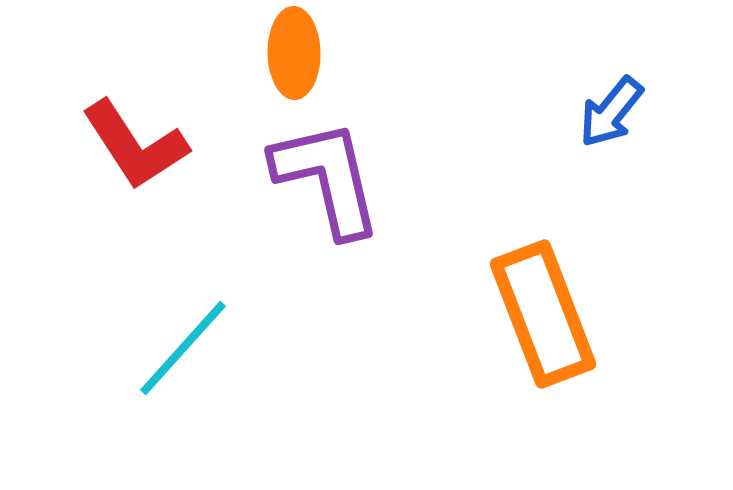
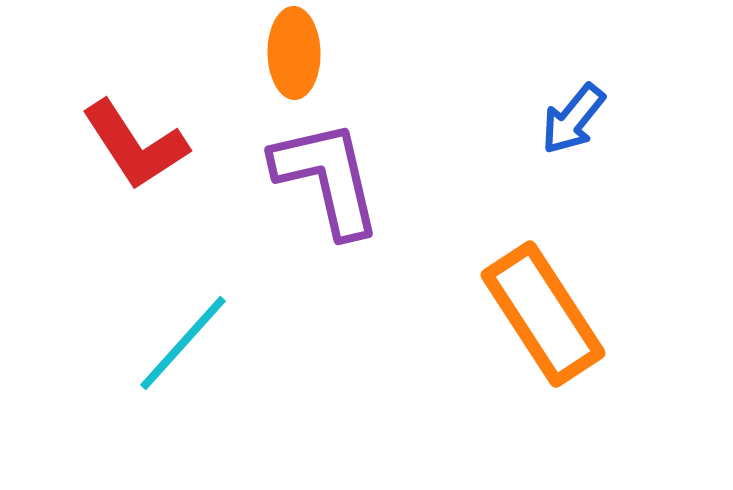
blue arrow: moved 38 px left, 7 px down
orange rectangle: rotated 12 degrees counterclockwise
cyan line: moved 5 px up
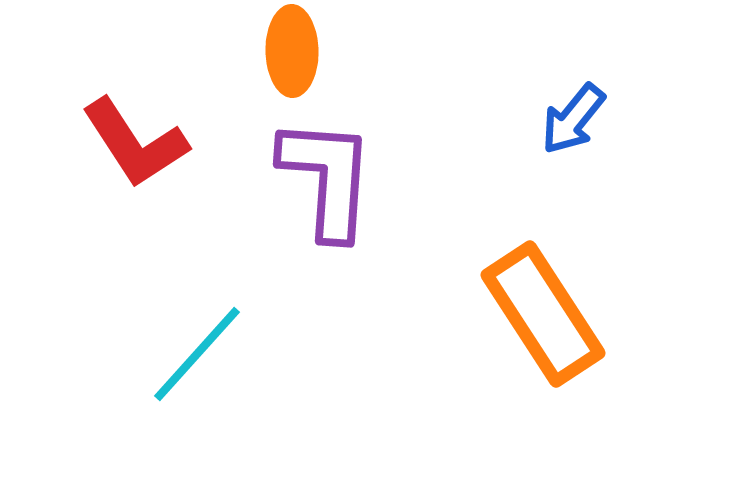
orange ellipse: moved 2 px left, 2 px up
red L-shape: moved 2 px up
purple L-shape: rotated 17 degrees clockwise
cyan line: moved 14 px right, 11 px down
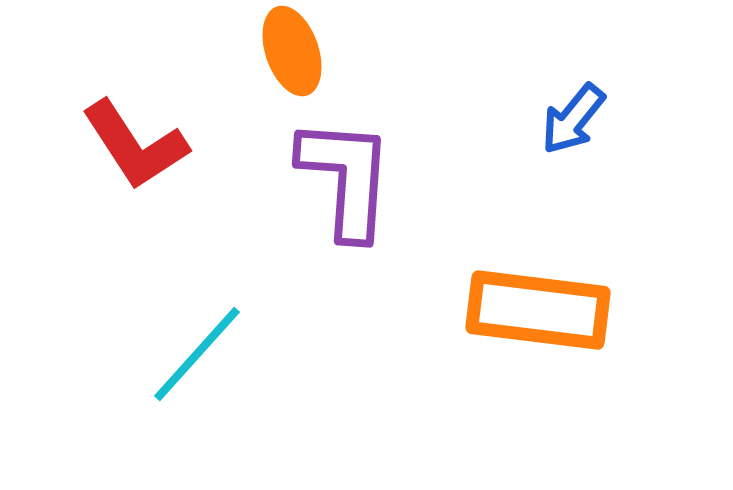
orange ellipse: rotated 18 degrees counterclockwise
red L-shape: moved 2 px down
purple L-shape: moved 19 px right
orange rectangle: moved 5 px left, 4 px up; rotated 50 degrees counterclockwise
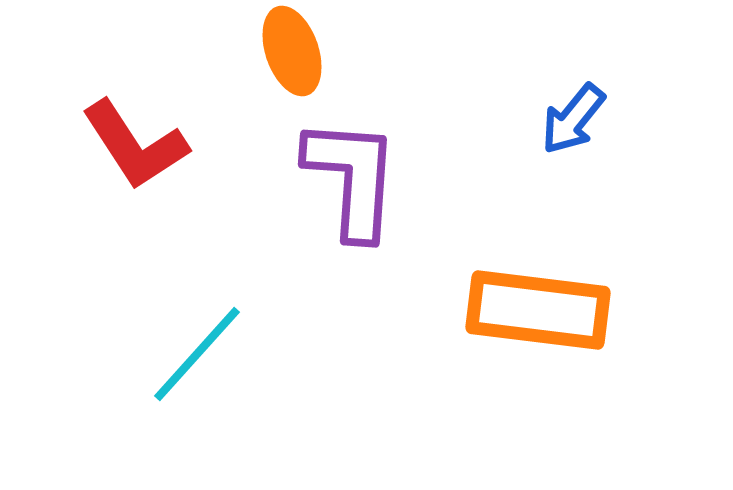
purple L-shape: moved 6 px right
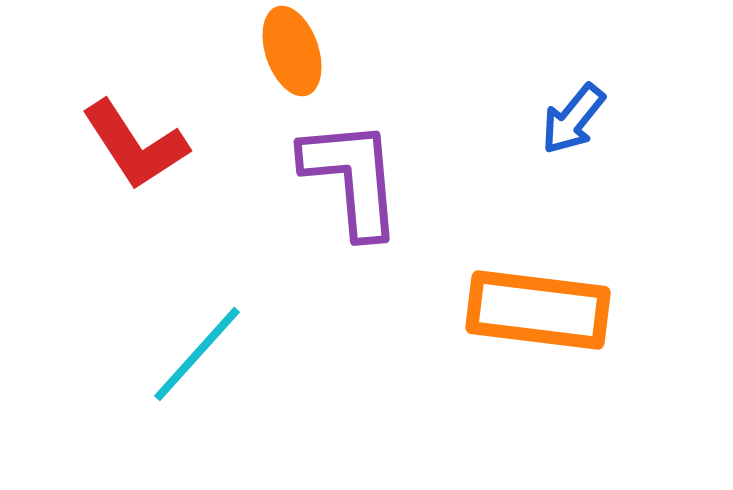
purple L-shape: rotated 9 degrees counterclockwise
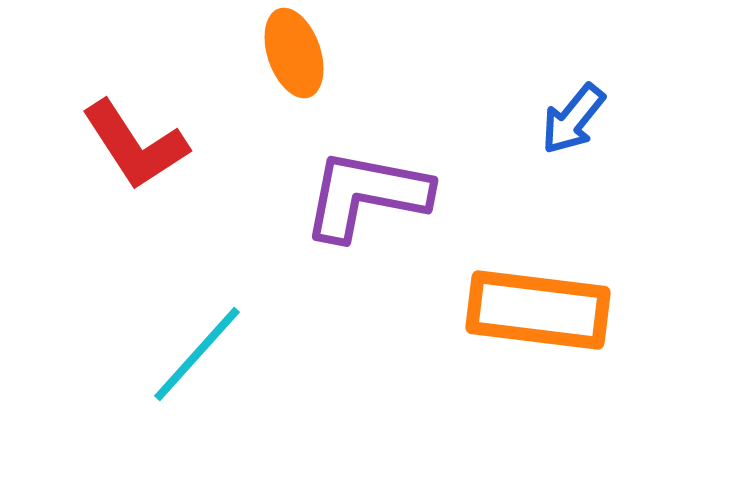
orange ellipse: moved 2 px right, 2 px down
purple L-shape: moved 14 px right, 17 px down; rotated 74 degrees counterclockwise
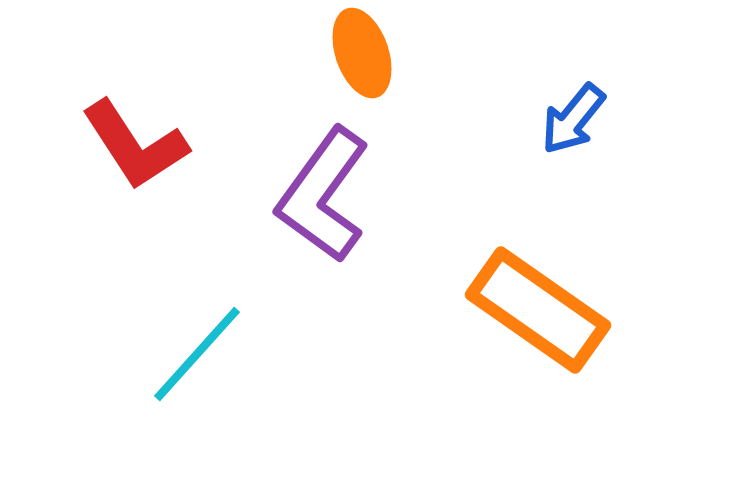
orange ellipse: moved 68 px right
purple L-shape: moved 43 px left; rotated 65 degrees counterclockwise
orange rectangle: rotated 28 degrees clockwise
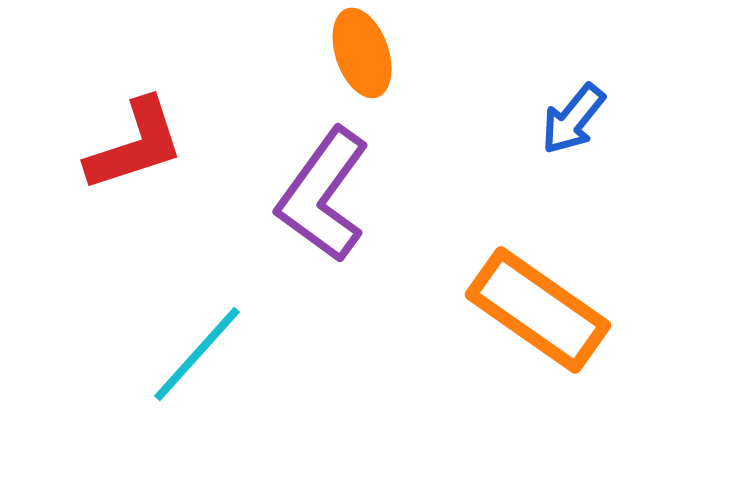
red L-shape: rotated 75 degrees counterclockwise
